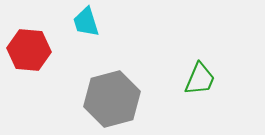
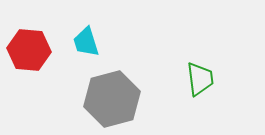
cyan trapezoid: moved 20 px down
green trapezoid: rotated 30 degrees counterclockwise
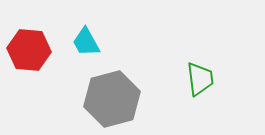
cyan trapezoid: rotated 12 degrees counterclockwise
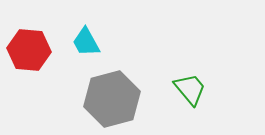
green trapezoid: moved 10 px left, 10 px down; rotated 33 degrees counterclockwise
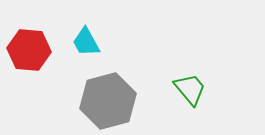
gray hexagon: moved 4 px left, 2 px down
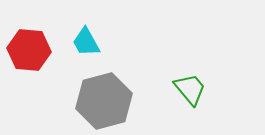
gray hexagon: moved 4 px left
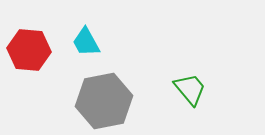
gray hexagon: rotated 4 degrees clockwise
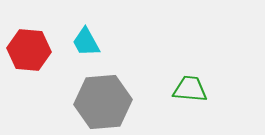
green trapezoid: rotated 45 degrees counterclockwise
gray hexagon: moved 1 px left, 1 px down; rotated 6 degrees clockwise
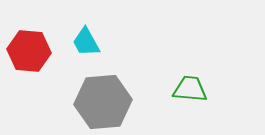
red hexagon: moved 1 px down
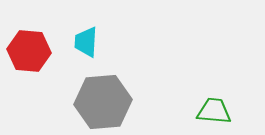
cyan trapezoid: rotated 32 degrees clockwise
green trapezoid: moved 24 px right, 22 px down
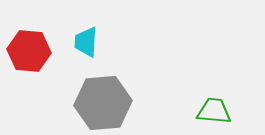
gray hexagon: moved 1 px down
